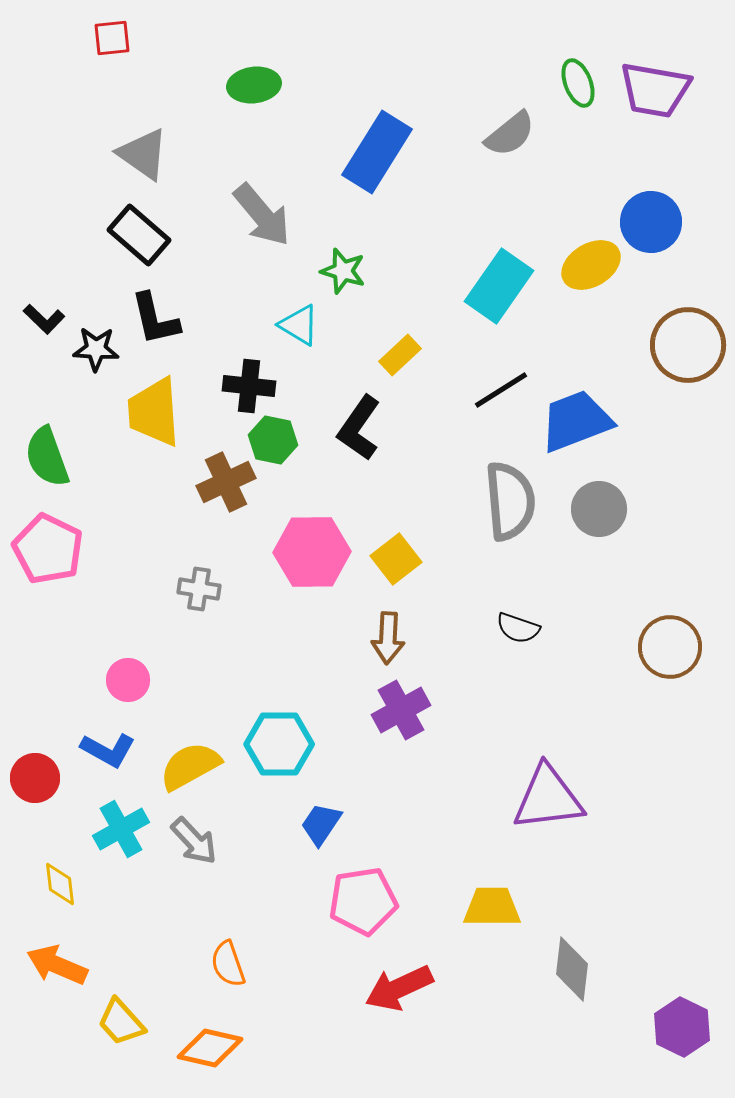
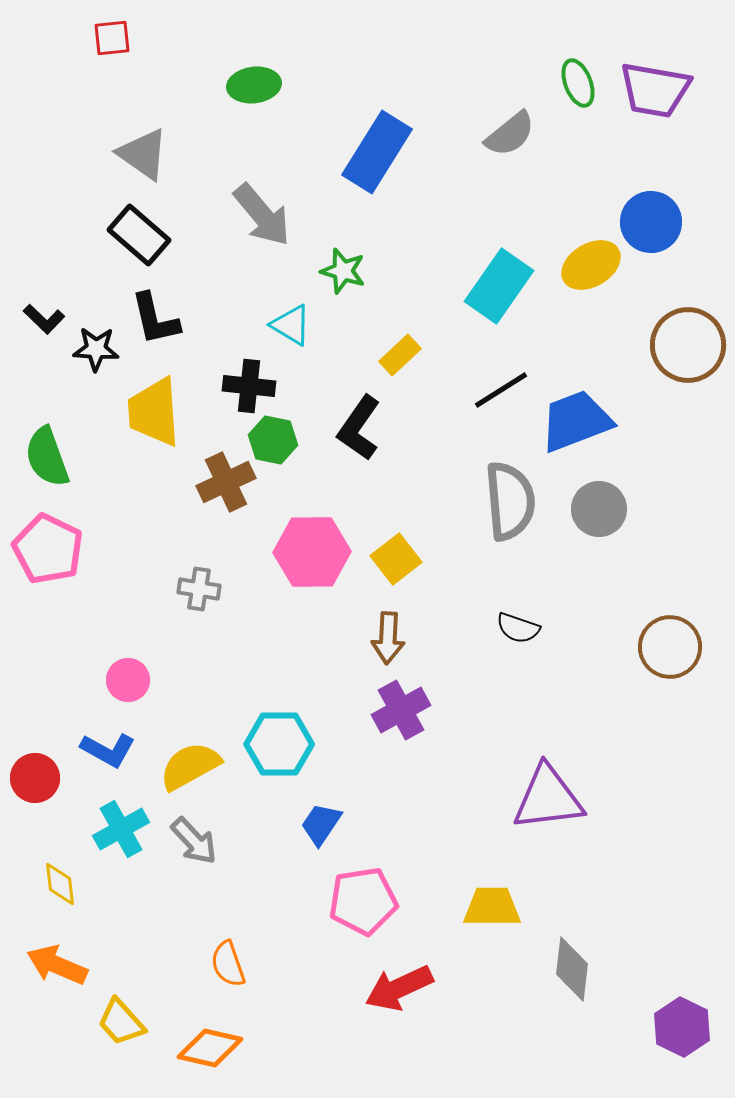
cyan triangle at (299, 325): moved 8 px left
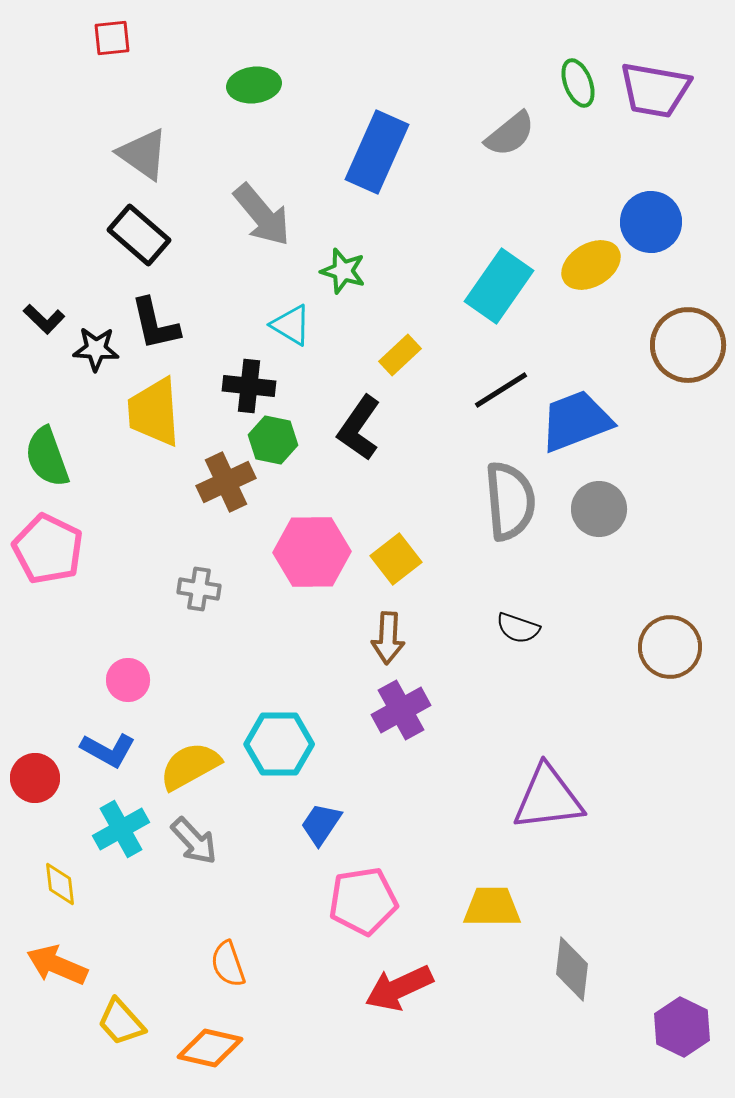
blue rectangle at (377, 152): rotated 8 degrees counterclockwise
black L-shape at (155, 319): moved 5 px down
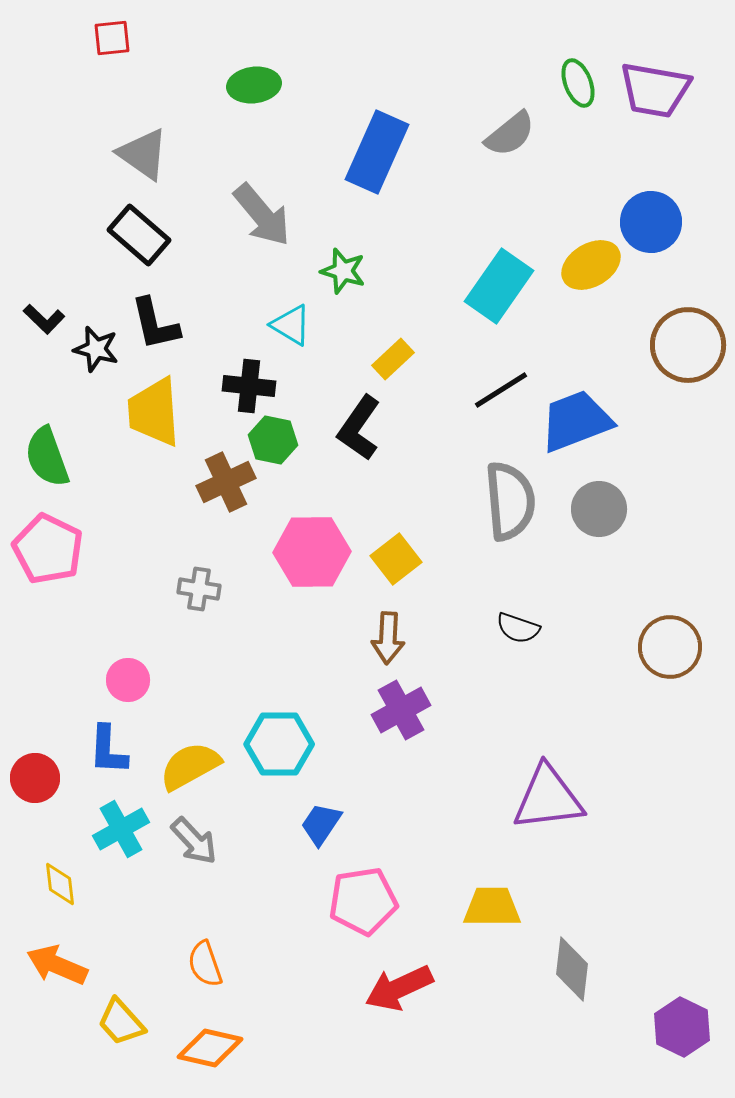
black star at (96, 349): rotated 12 degrees clockwise
yellow rectangle at (400, 355): moved 7 px left, 4 px down
blue L-shape at (108, 750): rotated 64 degrees clockwise
orange semicircle at (228, 964): moved 23 px left
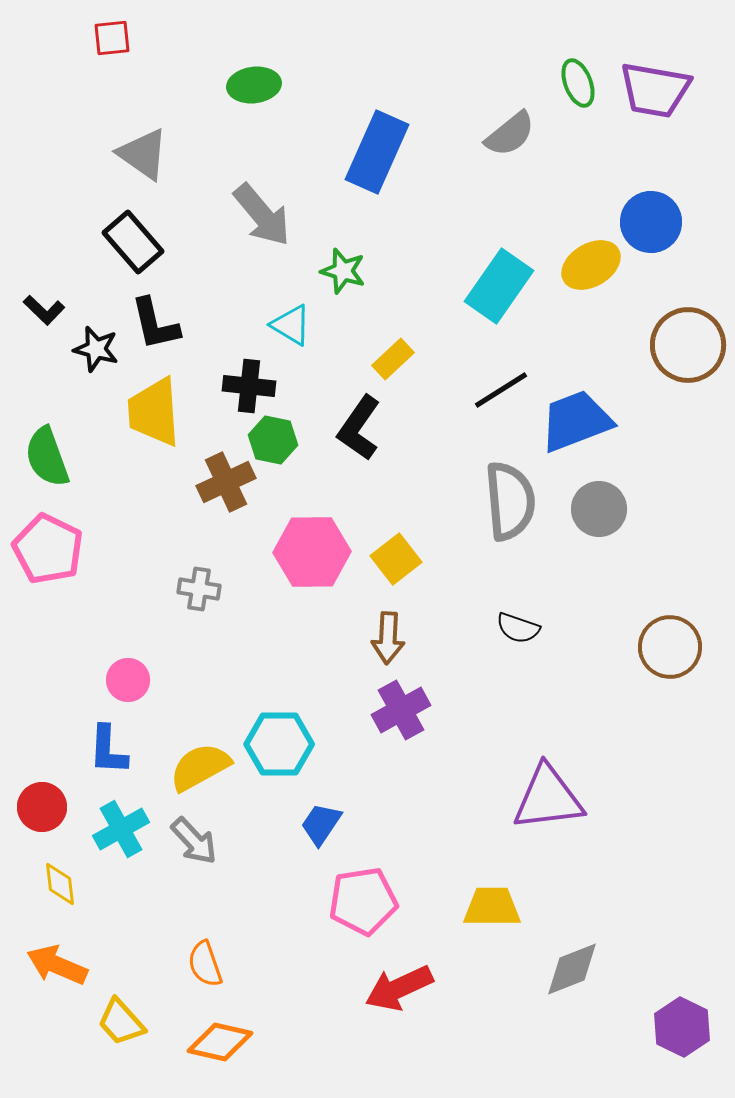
black rectangle at (139, 235): moved 6 px left, 7 px down; rotated 8 degrees clockwise
black L-shape at (44, 319): moved 9 px up
yellow semicircle at (190, 766): moved 10 px right, 1 px down
red circle at (35, 778): moved 7 px right, 29 px down
gray diamond at (572, 969): rotated 62 degrees clockwise
orange diamond at (210, 1048): moved 10 px right, 6 px up
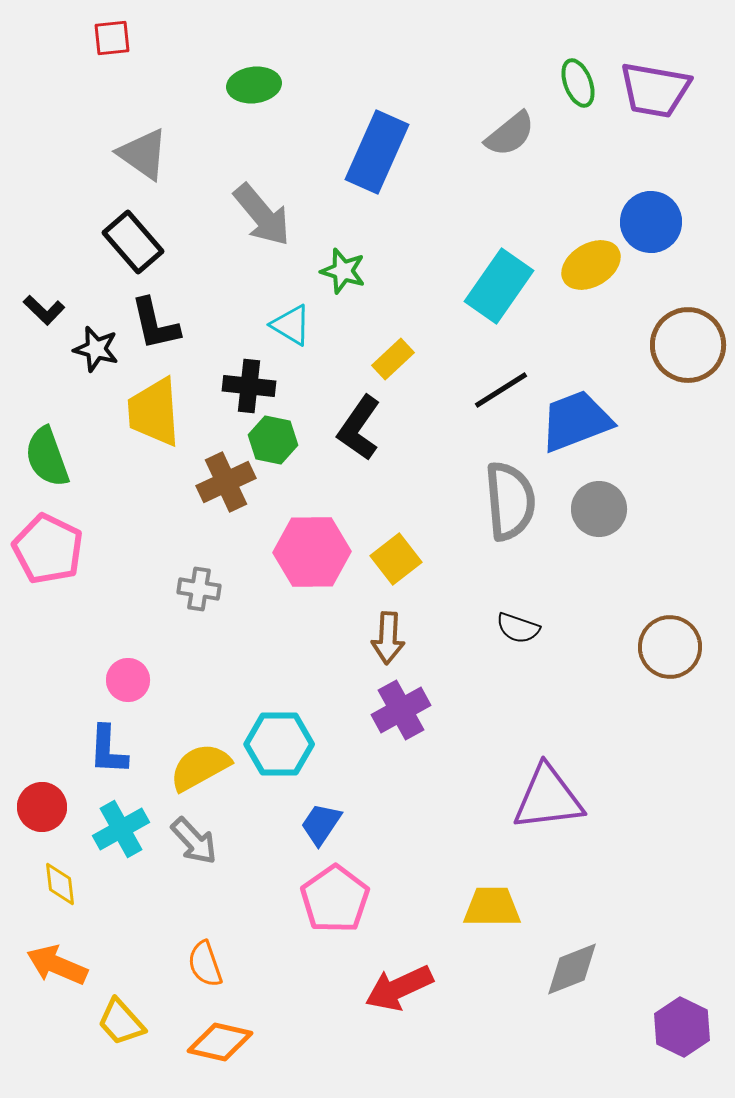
pink pentagon at (363, 901): moved 28 px left, 2 px up; rotated 26 degrees counterclockwise
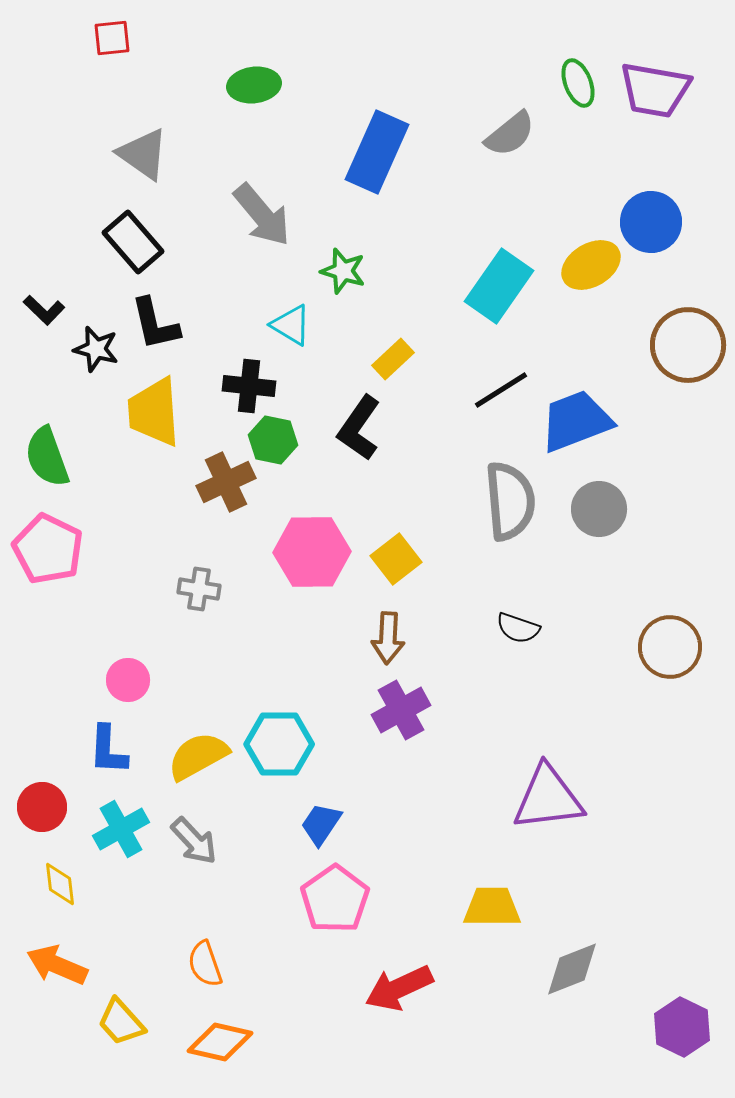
yellow semicircle at (200, 767): moved 2 px left, 11 px up
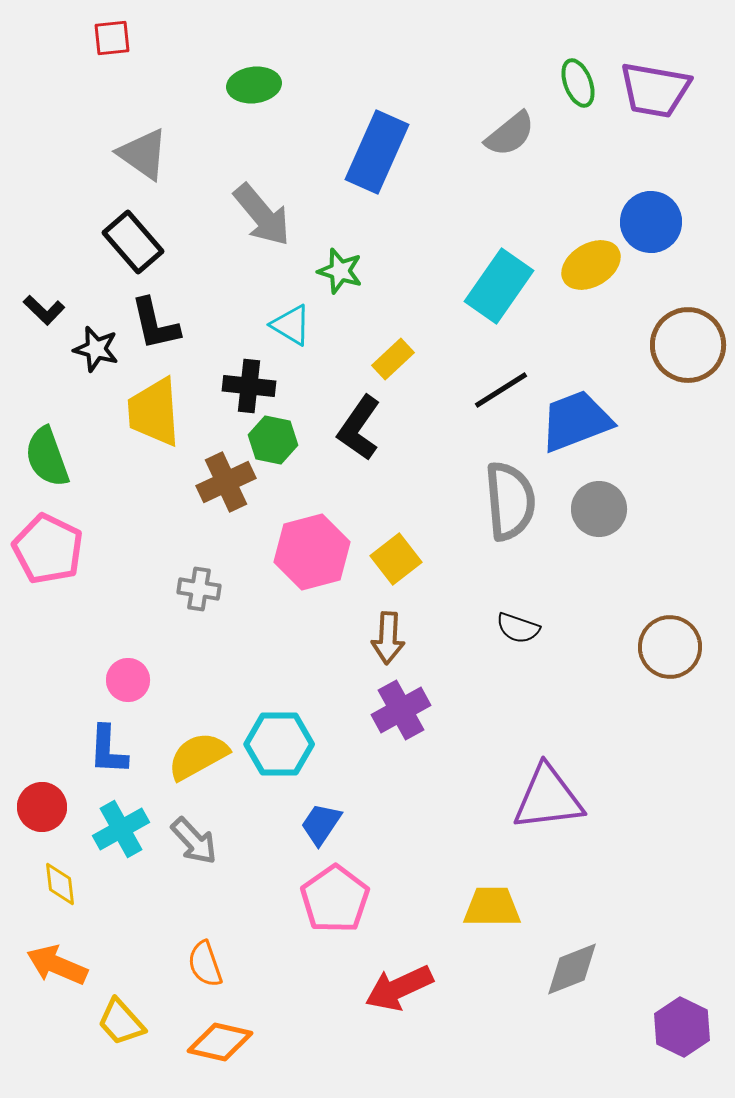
green star at (343, 271): moved 3 px left
pink hexagon at (312, 552): rotated 14 degrees counterclockwise
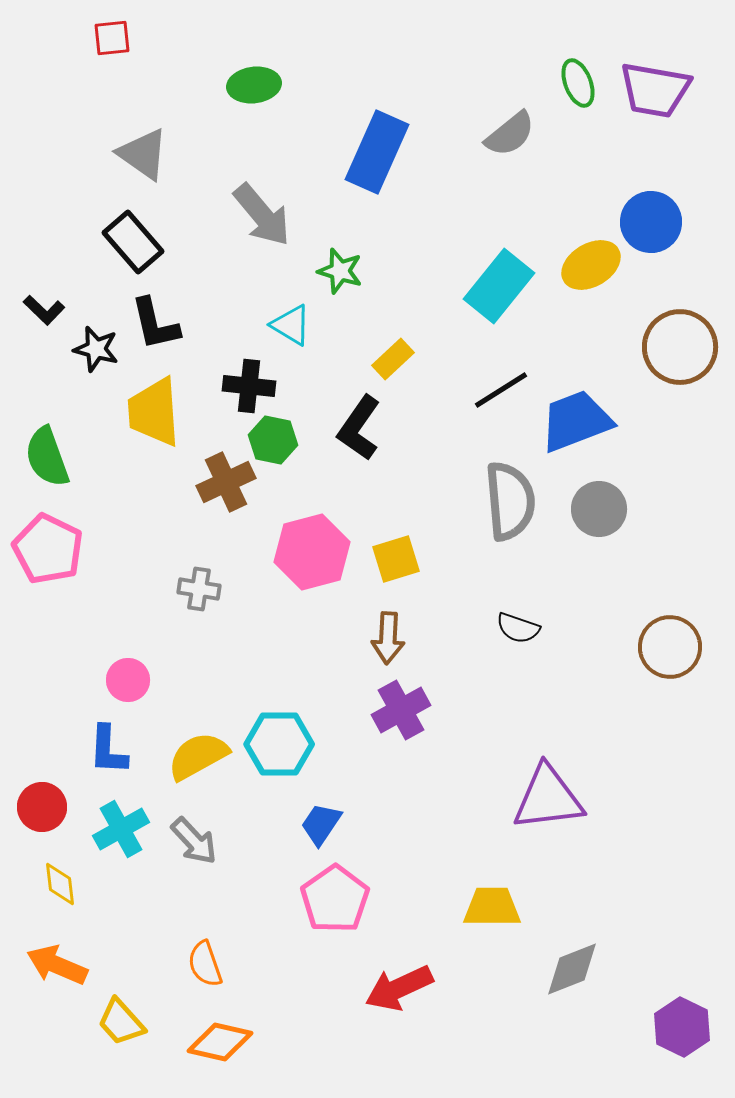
cyan rectangle at (499, 286): rotated 4 degrees clockwise
brown circle at (688, 345): moved 8 px left, 2 px down
yellow square at (396, 559): rotated 21 degrees clockwise
